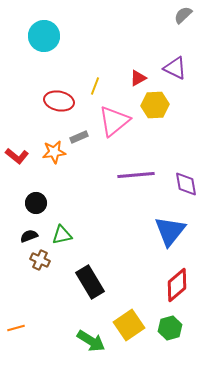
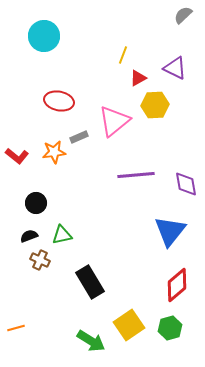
yellow line: moved 28 px right, 31 px up
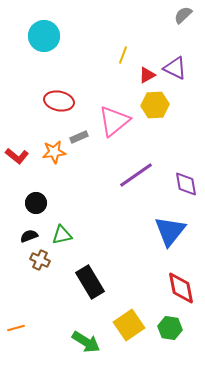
red triangle: moved 9 px right, 3 px up
purple line: rotated 30 degrees counterclockwise
red diamond: moved 4 px right, 3 px down; rotated 60 degrees counterclockwise
green hexagon: rotated 25 degrees clockwise
green arrow: moved 5 px left, 1 px down
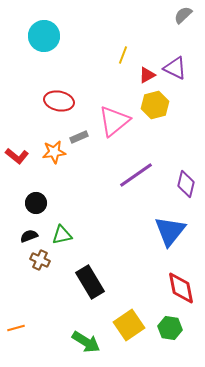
yellow hexagon: rotated 12 degrees counterclockwise
purple diamond: rotated 24 degrees clockwise
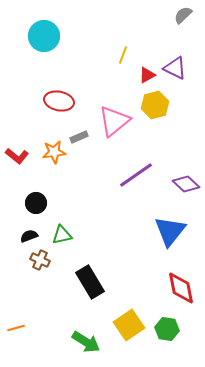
purple diamond: rotated 60 degrees counterclockwise
green hexagon: moved 3 px left, 1 px down
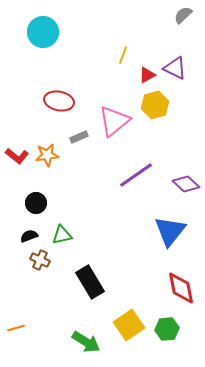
cyan circle: moved 1 px left, 4 px up
orange star: moved 7 px left, 3 px down
green hexagon: rotated 15 degrees counterclockwise
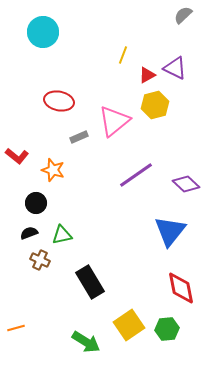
orange star: moved 6 px right, 15 px down; rotated 25 degrees clockwise
black semicircle: moved 3 px up
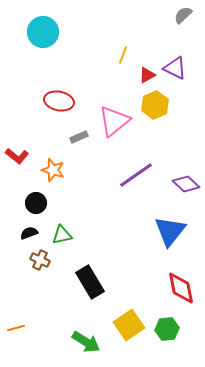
yellow hexagon: rotated 8 degrees counterclockwise
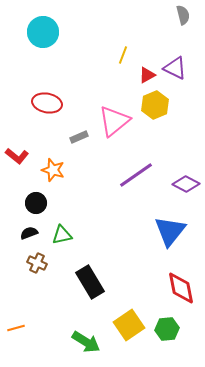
gray semicircle: rotated 120 degrees clockwise
red ellipse: moved 12 px left, 2 px down
purple diamond: rotated 16 degrees counterclockwise
brown cross: moved 3 px left, 3 px down
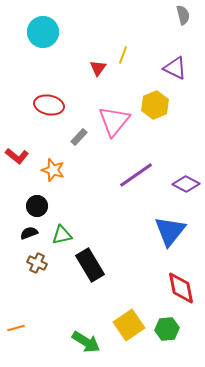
red triangle: moved 49 px left, 7 px up; rotated 24 degrees counterclockwise
red ellipse: moved 2 px right, 2 px down
pink triangle: rotated 12 degrees counterclockwise
gray rectangle: rotated 24 degrees counterclockwise
black circle: moved 1 px right, 3 px down
black rectangle: moved 17 px up
